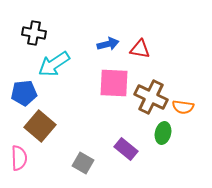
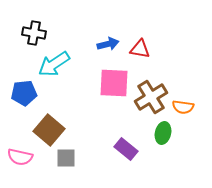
brown cross: rotated 32 degrees clockwise
brown square: moved 9 px right, 4 px down
pink semicircle: moved 1 px right, 1 px up; rotated 105 degrees clockwise
gray square: moved 17 px left, 5 px up; rotated 30 degrees counterclockwise
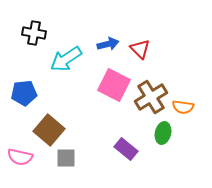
red triangle: rotated 35 degrees clockwise
cyan arrow: moved 12 px right, 5 px up
pink square: moved 2 px down; rotated 24 degrees clockwise
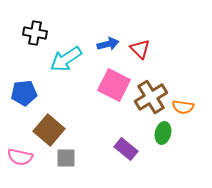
black cross: moved 1 px right
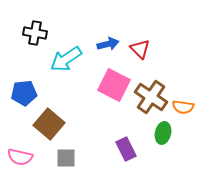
brown cross: rotated 24 degrees counterclockwise
brown square: moved 6 px up
purple rectangle: rotated 25 degrees clockwise
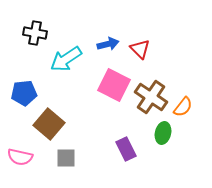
orange semicircle: rotated 60 degrees counterclockwise
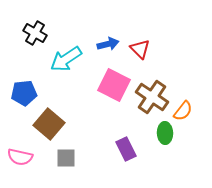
black cross: rotated 20 degrees clockwise
brown cross: moved 1 px right
orange semicircle: moved 4 px down
green ellipse: moved 2 px right; rotated 15 degrees counterclockwise
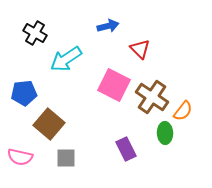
blue arrow: moved 18 px up
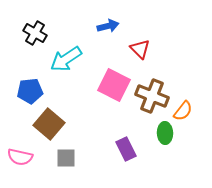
blue pentagon: moved 6 px right, 2 px up
brown cross: moved 1 px up; rotated 12 degrees counterclockwise
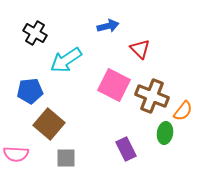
cyan arrow: moved 1 px down
green ellipse: rotated 10 degrees clockwise
pink semicircle: moved 4 px left, 3 px up; rotated 10 degrees counterclockwise
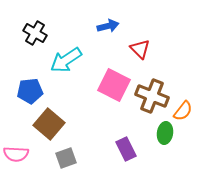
gray square: rotated 20 degrees counterclockwise
